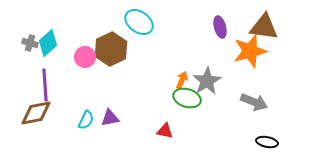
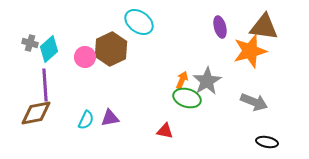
cyan diamond: moved 1 px right, 6 px down
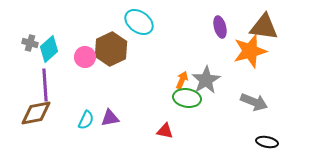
gray star: moved 1 px left, 1 px up
green ellipse: rotated 8 degrees counterclockwise
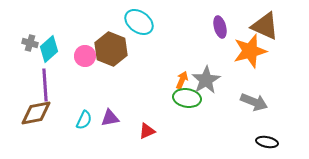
brown triangle: moved 1 px right, 1 px up; rotated 16 degrees clockwise
brown hexagon: rotated 12 degrees counterclockwise
pink circle: moved 1 px up
cyan semicircle: moved 2 px left
red triangle: moved 18 px left; rotated 36 degrees counterclockwise
